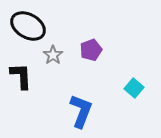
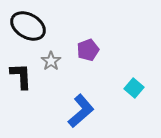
purple pentagon: moved 3 px left
gray star: moved 2 px left, 6 px down
blue L-shape: rotated 28 degrees clockwise
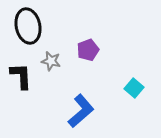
black ellipse: rotated 48 degrees clockwise
gray star: rotated 24 degrees counterclockwise
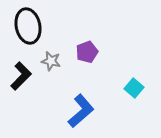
purple pentagon: moved 1 px left, 2 px down
black L-shape: rotated 48 degrees clockwise
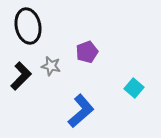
gray star: moved 5 px down
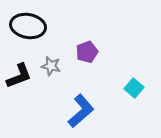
black ellipse: rotated 68 degrees counterclockwise
black L-shape: moved 2 px left; rotated 24 degrees clockwise
